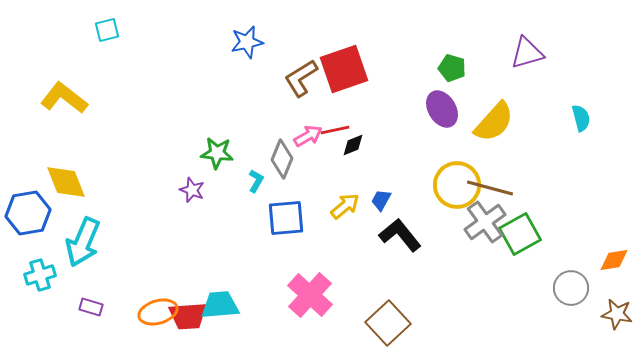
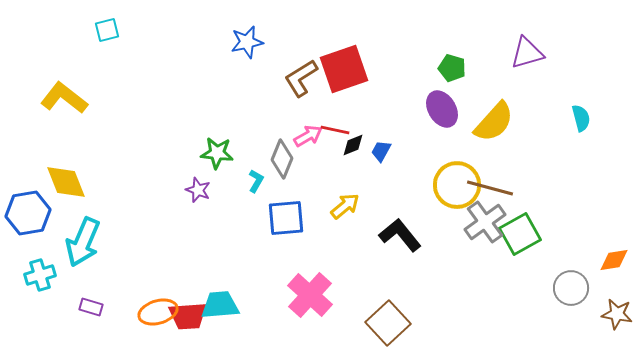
red line: rotated 24 degrees clockwise
purple star: moved 6 px right
blue trapezoid: moved 49 px up
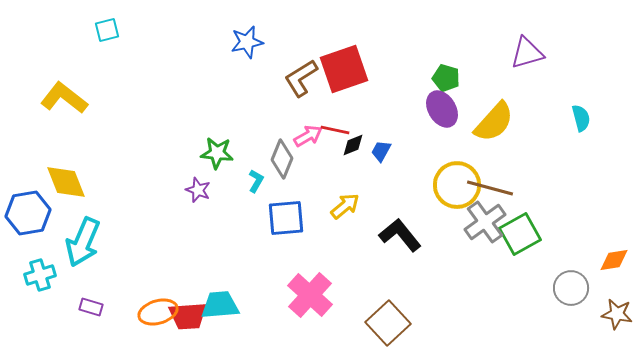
green pentagon: moved 6 px left, 10 px down
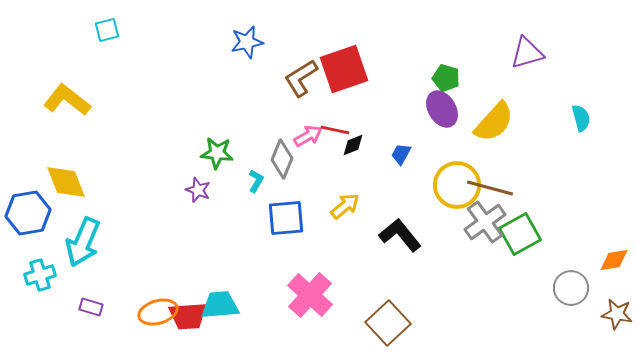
yellow L-shape: moved 3 px right, 2 px down
blue trapezoid: moved 20 px right, 3 px down
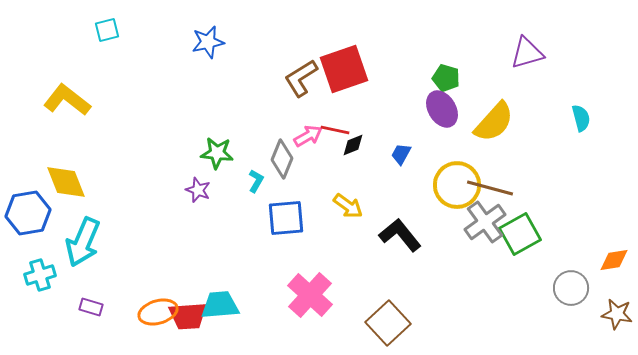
blue star: moved 39 px left
yellow arrow: moved 3 px right; rotated 76 degrees clockwise
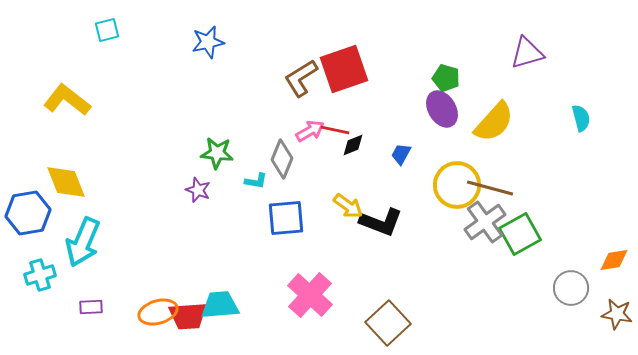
pink arrow: moved 2 px right, 5 px up
cyan L-shape: rotated 70 degrees clockwise
black L-shape: moved 19 px left, 13 px up; rotated 150 degrees clockwise
purple rectangle: rotated 20 degrees counterclockwise
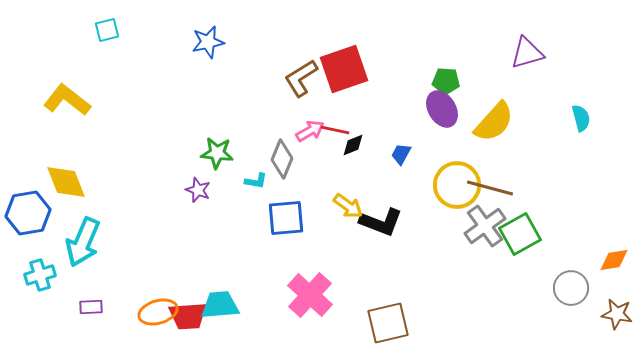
green pentagon: moved 3 px down; rotated 12 degrees counterclockwise
gray cross: moved 4 px down
brown square: rotated 30 degrees clockwise
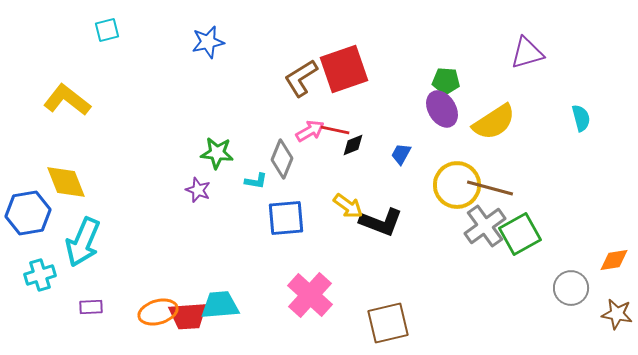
yellow semicircle: rotated 15 degrees clockwise
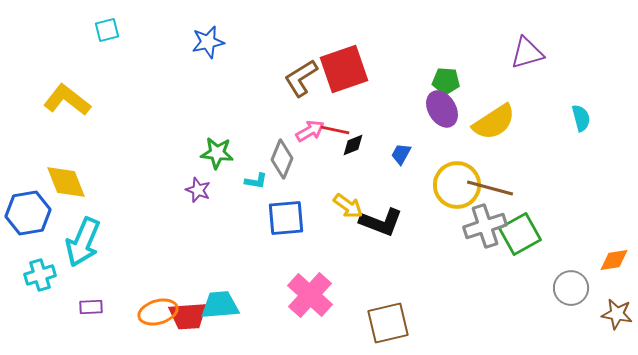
gray cross: rotated 18 degrees clockwise
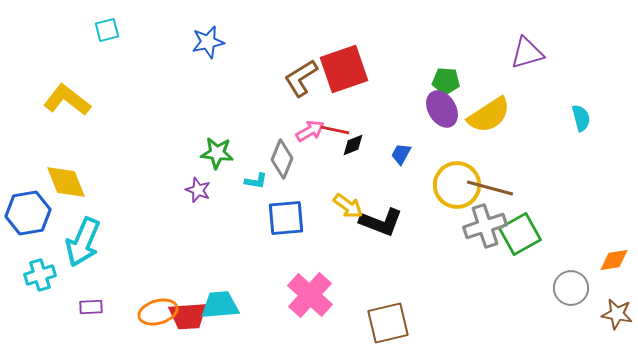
yellow semicircle: moved 5 px left, 7 px up
